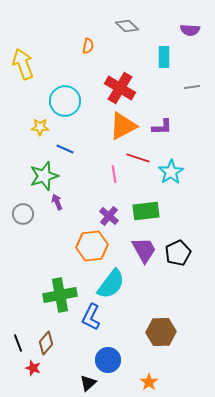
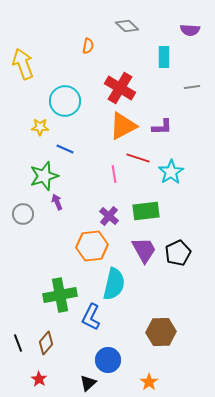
cyan semicircle: moved 3 px right; rotated 24 degrees counterclockwise
red star: moved 6 px right, 11 px down; rotated 14 degrees clockwise
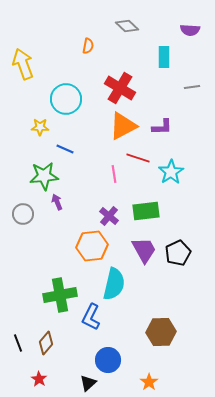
cyan circle: moved 1 px right, 2 px up
green star: rotated 12 degrees clockwise
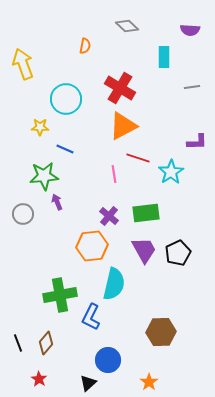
orange semicircle: moved 3 px left
purple L-shape: moved 35 px right, 15 px down
green rectangle: moved 2 px down
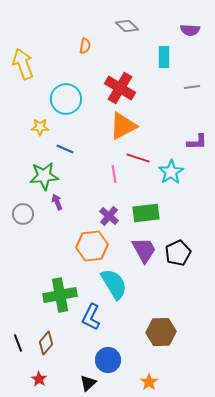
cyan semicircle: rotated 44 degrees counterclockwise
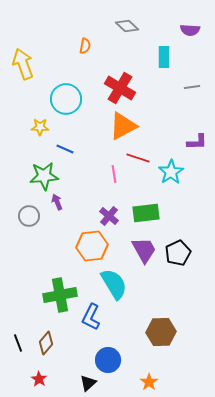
gray circle: moved 6 px right, 2 px down
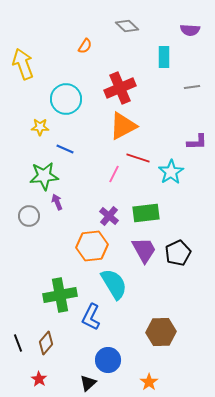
orange semicircle: rotated 21 degrees clockwise
red cross: rotated 36 degrees clockwise
pink line: rotated 36 degrees clockwise
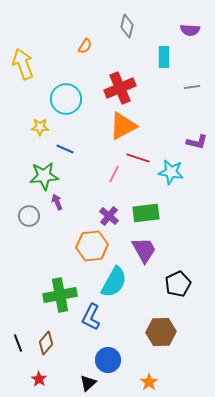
gray diamond: rotated 60 degrees clockwise
purple L-shape: rotated 15 degrees clockwise
cyan star: rotated 30 degrees counterclockwise
black pentagon: moved 31 px down
cyan semicircle: moved 2 px up; rotated 60 degrees clockwise
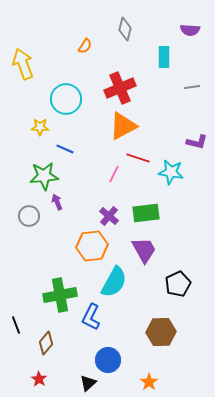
gray diamond: moved 2 px left, 3 px down
black line: moved 2 px left, 18 px up
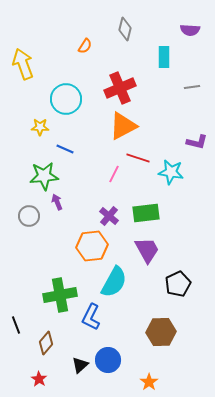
purple trapezoid: moved 3 px right
black triangle: moved 8 px left, 18 px up
